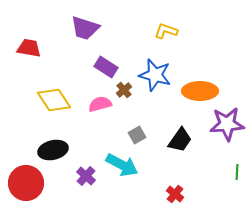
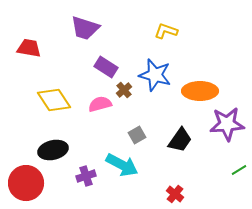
green line: moved 2 px right, 2 px up; rotated 56 degrees clockwise
purple cross: rotated 30 degrees clockwise
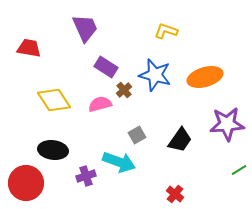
purple trapezoid: rotated 132 degrees counterclockwise
orange ellipse: moved 5 px right, 14 px up; rotated 16 degrees counterclockwise
black ellipse: rotated 20 degrees clockwise
cyan arrow: moved 3 px left, 3 px up; rotated 8 degrees counterclockwise
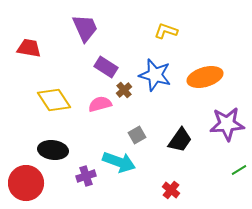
red cross: moved 4 px left, 4 px up
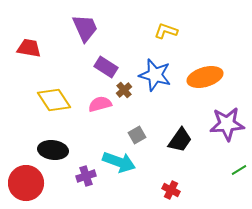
red cross: rotated 12 degrees counterclockwise
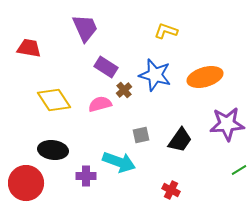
gray square: moved 4 px right; rotated 18 degrees clockwise
purple cross: rotated 18 degrees clockwise
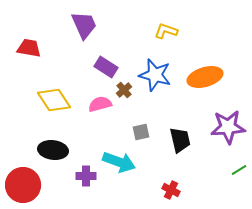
purple trapezoid: moved 1 px left, 3 px up
purple star: moved 1 px right, 3 px down
gray square: moved 3 px up
black trapezoid: rotated 48 degrees counterclockwise
red circle: moved 3 px left, 2 px down
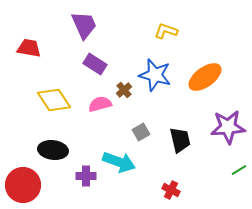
purple rectangle: moved 11 px left, 3 px up
orange ellipse: rotated 20 degrees counterclockwise
gray square: rotated 18 degrees counterclockwise
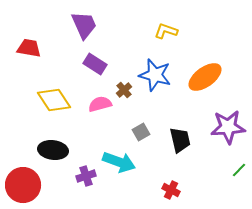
green line: rotated 14 degrees counterclockwise
purple cross: rotated 18 degrees counterclockwise
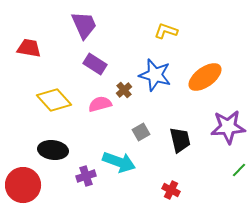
yellow diamond: rotated 8 degrees counterclockwise
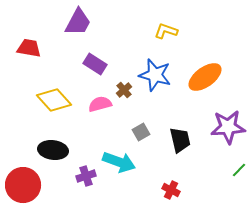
purple trapezoid: moved 6 px left, 3 px up; rotated 52 degrees clockwise
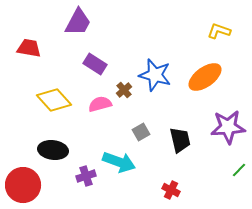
yellow L-shape: moved 53 px right
